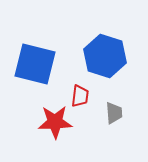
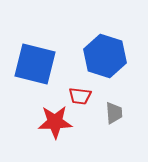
red trapezoid: rotated 90 degrees clockwise
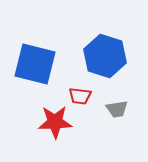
gray trapezoid: moved 3 px right, 4 px up; rotated 85 degrees clockwise
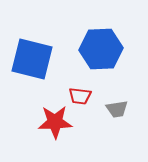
blue hexagon: moved 4 px left, 7 px up; rotated 21 degrees counterclockwise
blue square: moved 3 px left, 5 px up
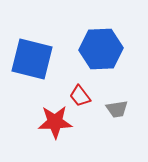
red trapezoid: rotated 45 degrees clockwise
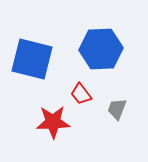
red trapezoid: moved 1 px right, 2 px up
gray trapezoid: rotated 120 degrees clockwise
red star: moved 2 px left
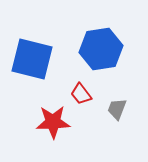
blue hexagon: rotated 6 degrees counterclockwise
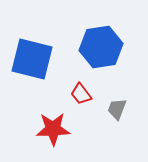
blue hexagon: moved 2 px up
red star: moved 7 px down
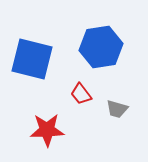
gray trapezoid: rotated 95 degrees counterclockwise
red star: moved 6 px left, 1 px down
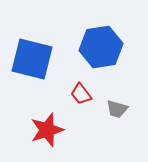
red star: rotated 16 degrees counterclockwise
